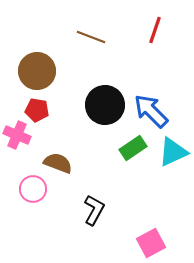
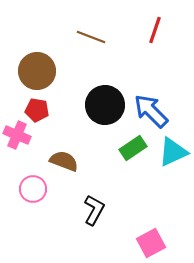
brown semicircle: moved 6 px right, 2 px up
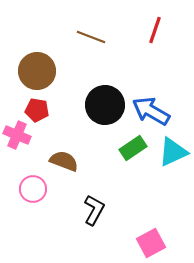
blue arrow: rotated 15 degrees counterclockwise
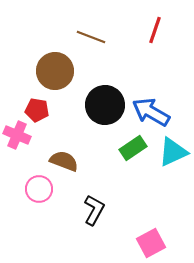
brown circle: moved 18 px right
blue arrow: moved 1 px down
pink circle: moved 6 px right
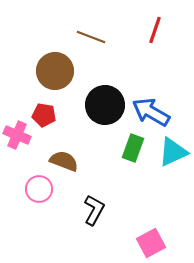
red pentagon: moved 7 px right, 5 px down
green rectangle: rotated 36 degrees counterclockwise
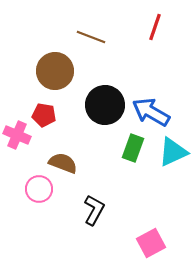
red line: moved 3 px up
brown semicircle: moved 1 px left, 2 px down
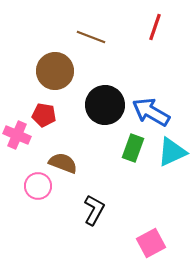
cyan triangle: moved 1 px left
pink circle: moved 1 px left, 3 px up
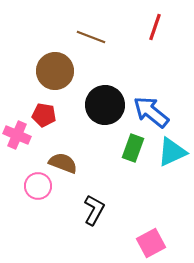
blue arrow: rotated 9 degrees clockwise
